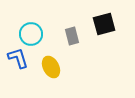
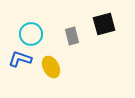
blue L-shape: moved 2 px right, 1 px down; rotated 55 degrees counterclockwise
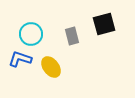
yellow ellipse: rotated 10 degrees counterclockwise
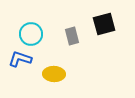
yellow ellipse: moved 3 px right, 7 px down; rotated 50 degrees counterclockwise
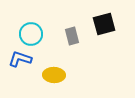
yellow ellipse: moved 1 px down
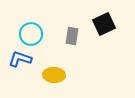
black square: rotated 10 degrees counterclockwise
gray rectangle: rotated 24 degrees clockwise
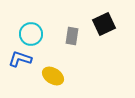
yellow ellipse: moved 1 px left, 1 px down; rotated 30 degrees clockwise
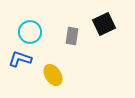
cyan circle: moved 1 px left, 2 px up
yellow ellipse: moved 1 px up; rotated 25 degrees clockwise
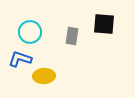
black square: rotated 30 degrees clockwise
yellow ellipse: moved 9 px left, 1 px down; rotated 60 degrees counterclockwise
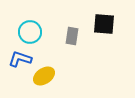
yellow ellipse: rotated 30 degrees counterclockwise
